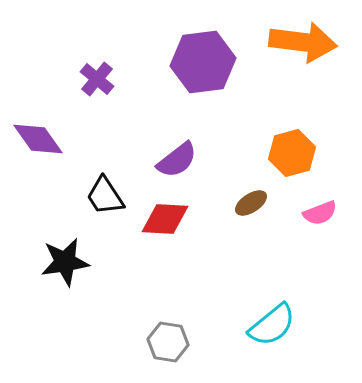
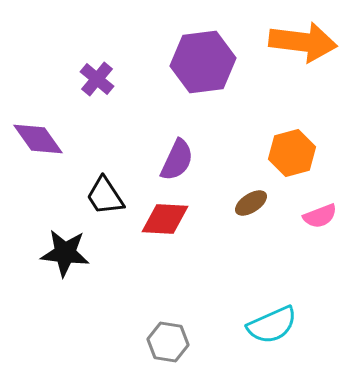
purple semicircle: rotated 27 degrees counterclockwise
pink semicircle: moved 3 px down
black star: moved 9 px up; rotated 15 degrees clockwise
cyan semicircle: rotated 15 degrees clockwise
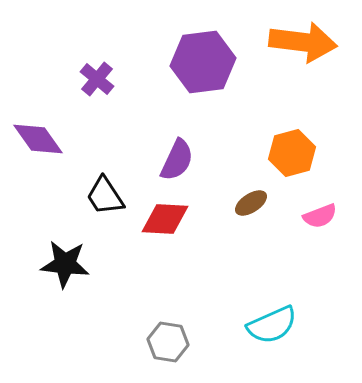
black star: moved 11 px down
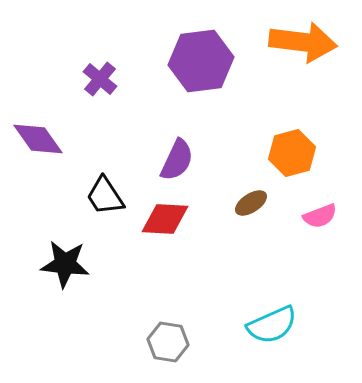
purple hexagon: moved 2 px left, 1 px up
purple cross: moved 3 px right
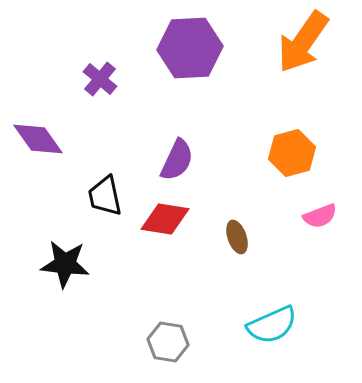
orange arrow: rotated 118 degrees clockwise
purple hexagon: moved 11 px left, 13 px up; rotated 4 degrees clockwise
black trapezoid: rotated 21 degrees clockwise
brown ellipse: moved 14 px left, 34 px down; rotated 76 degrees counterclockwise
red diamond: rotated 6 degrees clockwise
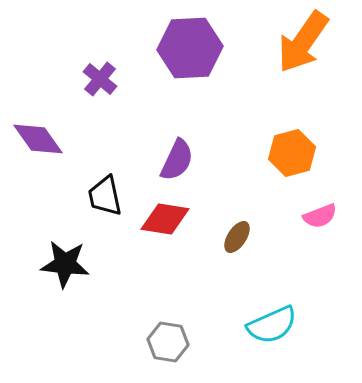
brown ellipse: rotated 52 degrees clockwise
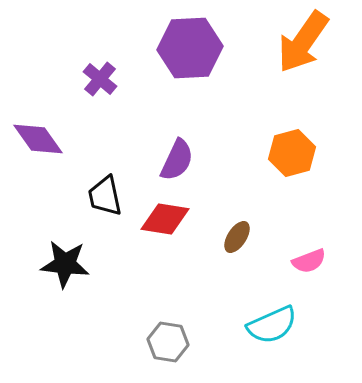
pink semicircle: moved 11 px left, 45 px down
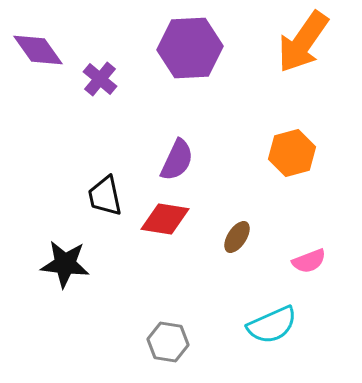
purple diamond: moved 89 px up
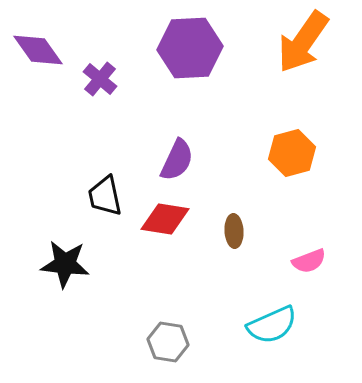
brown ellipse: moved 3 px left, 6 px up; rotated 36 degrees counterclockwise
